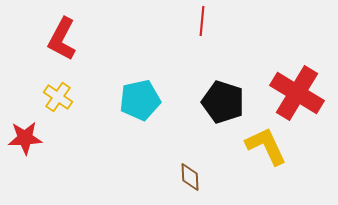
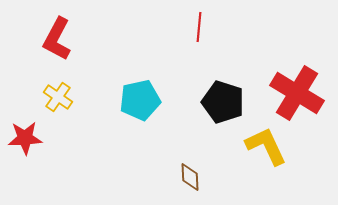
red line: moved 3 px left, 6 px down
red L-shape: moved 5 px left
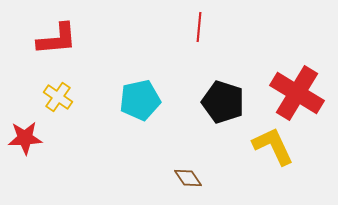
red L-shape: rotated 123 degrees counterclockwise
yellow L-shape: moved 7 px right
brown diamond: moved 2 px left, 1 px down; rotated 32 degrees counterclockwise
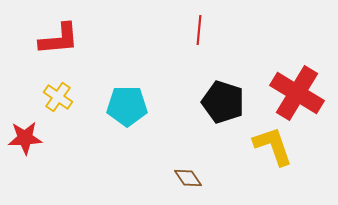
red line: moved 3 px down
red L-shape: moved 2 px right
cyan pentagon: moved 13 px left, 6 px down; rotated 12 degrees clockwise
yellow L-shape: rotated 6 degrees clockwise
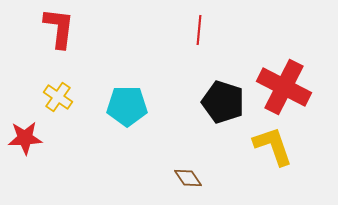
red L-shape: moved 11 px up; rotated 78 degrees counterclockwise
red cross: moved 13 px left, 6 px up; rotated 4 degrees counterclockwise
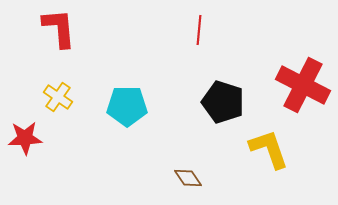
red L-shape: rotated 12 degrees counterclockwise
red cross: moved 19 px right, 2 px up
yellow L-shape: moved 4 px left, 3 px down
